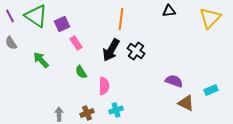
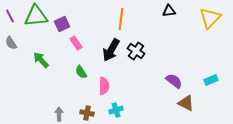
green triangle: rotated 40 degrees counterclockwise
purple semicircle: rotated 18 degrees clockwise
cyan rectangle: moved 10 px up
brown cross: rotated 32 degrees clockwise
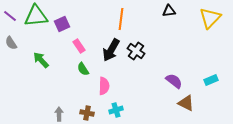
purple line: rotated 24 degrees counterclockwise
pink rectangle: moved 3 px right, 3 px down
green semicircle: moved 2 px right, 3 px up
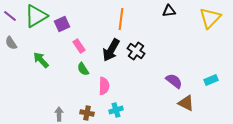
green triangle: rotated 25 degrees counterclockwise
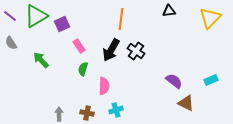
green semicircle: rotated 48 degrees clockwise
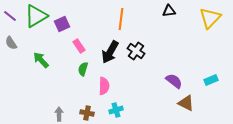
black arrow: moved 1 px left, 2 px down
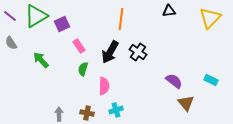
black cross: moved 2 px right, 1 px down
cyan rectangle: rotated 48 degrees clockwise
brown triangle: rotated 24 degrees clockwise
